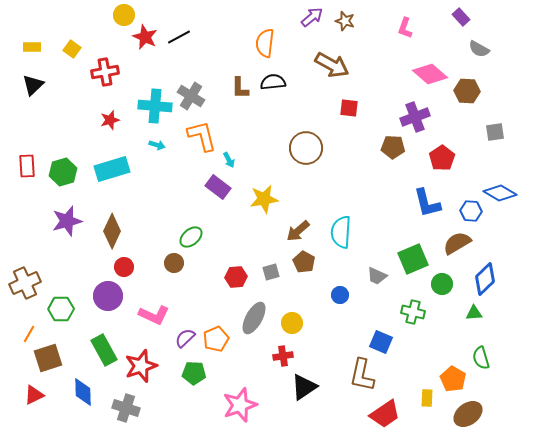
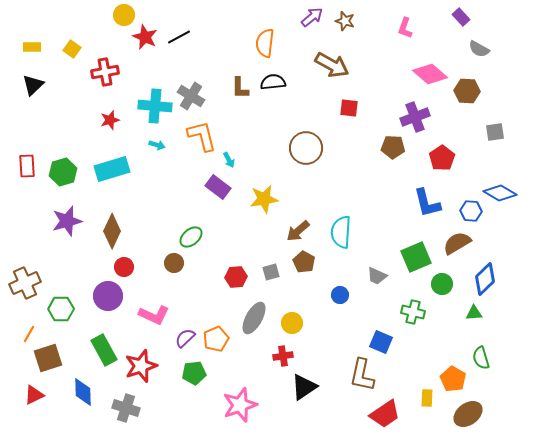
green square at (413, 259): moved 3 px right, 2 px up
green pentagon at (194, 373): rotated 10 degrees counterclockwise
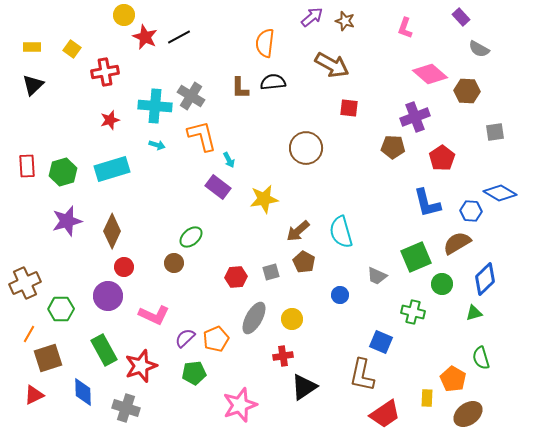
cyan semicircle at (341, 232): rotated 20 degrees counterclockwise
green triangle at (474, 313): rotated 12 degrees counterclockwise
yellow circle at (292, 323): moved 4 px up
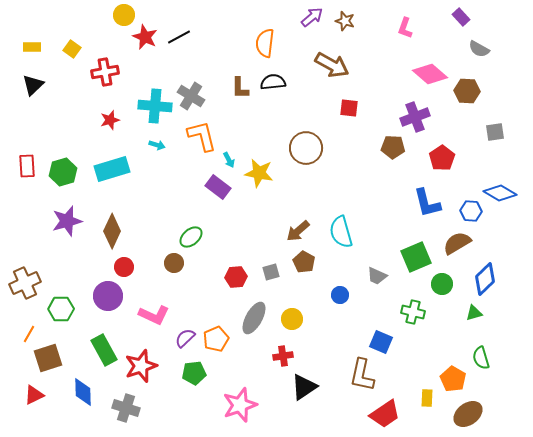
yellow star at (264, 199): moved 5 px left, 26 px up; rotated 20 degrees clockwise
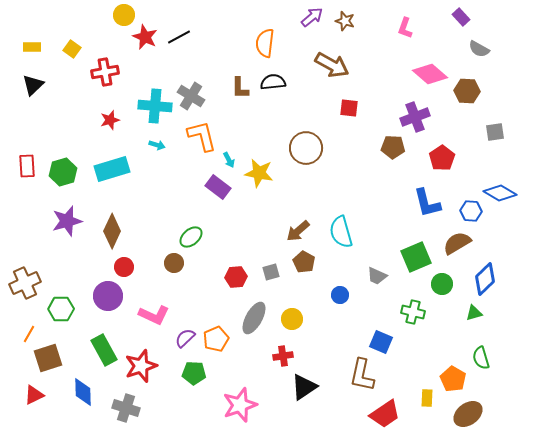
green pentagon at (194, 373): rotated 10 degrees clockwise
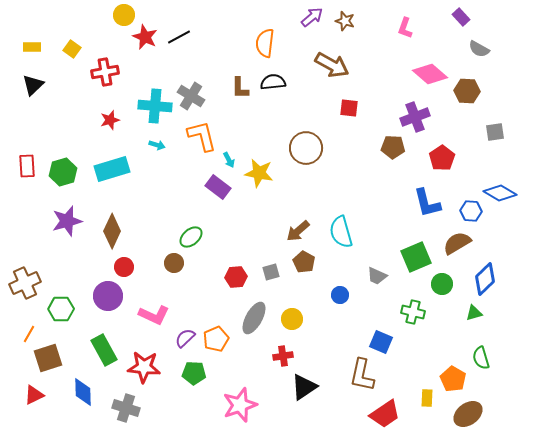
red star at (141, 366): moved 3 px right, 1 px down; rotated 24 degrees clockwise
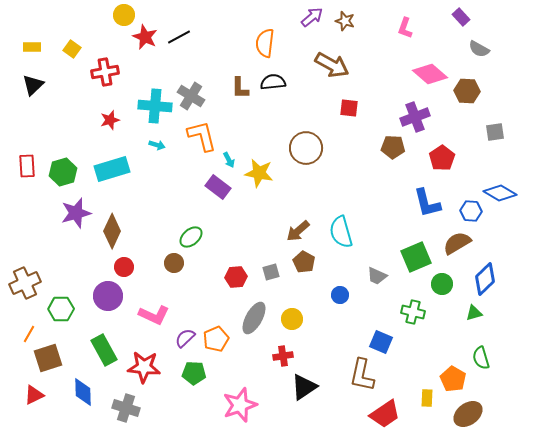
purple star at (67, 221): moved 9 px right, 8 px up
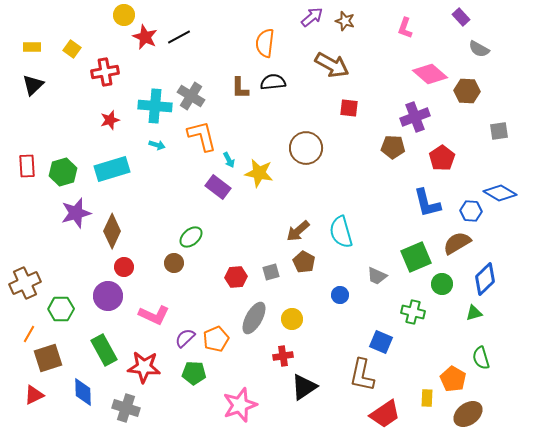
gray square at (495, 132): moved 4 px right, 1 px up
